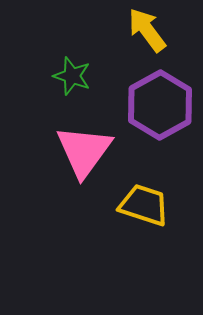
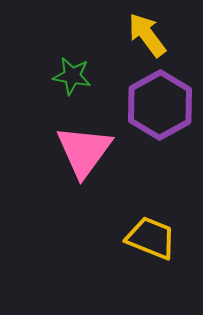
yellow arrow: moved 5 px down
green star: rotated 9 degrees counterclockwise
yellow trapezoid: moved 7 px right, 33 px down; rotated 4 degrees clockwise
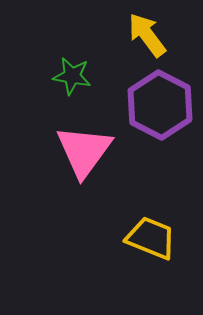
purple hexagon: rotated 4 degrees counterclockwise
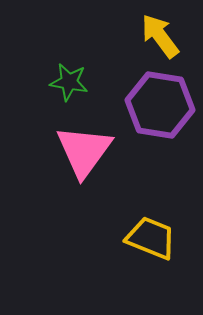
yellow arrow: moved 13 px right, 1 px down
green star: moved 3 px left, 6 px down
purple hexagon: rotated 18 degrees counterclockwise
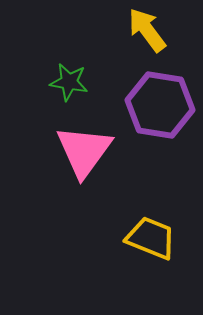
yellow arrow: moved 13 px left, 6 px up
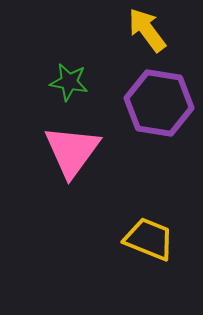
purple hexagon: moved 1 px left, 2 px up
pink triangle: moved 12 px left
yellow trapezoid: moved 2 px left, 1 px down
